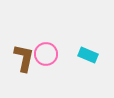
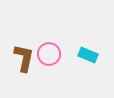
pink circle: moved 3 px right
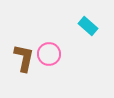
cyan rectangle: moved 29 px up; rotated 18 degrees clockwise
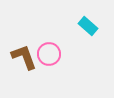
brown L-shape: moved 1 px up; rotated 32 degrees counterclockwise
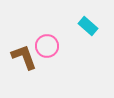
pink circle: moved 2 px left, 8 px up
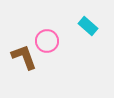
pink circle: moved 5 px up
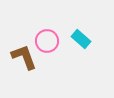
cyan rectangle: moved 7 px left, 13 px down
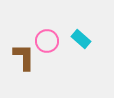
brown L-shape: rotated 20 degrees clockwise
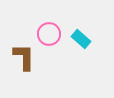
pink circle: moved 2 px right, 7 px up
